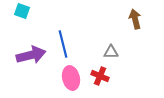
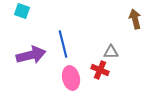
red cross: moved 6 px up
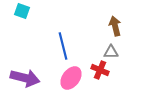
brown arrow: moved 20 px left, 7 px down
blue line: moved 2 px down
purple arrow: moved 6 px left, 23 px down; rotated 28 degrees clockwise
pink ellipse: rotated 50 degrees clockwise
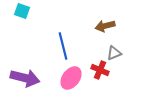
brown arrow: moved 10 px left; rotated 90 degrees counterclockwise
gray triangle: moved 3 px right, 1 px down; rotated 21 degrees counterclockwise
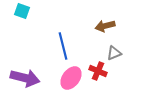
red cross: moved 2 px left, 1 px down
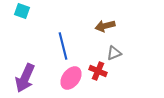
purple arrow: rotated 100 degrees clockwise
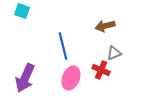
red cross: moved 3 px right, 1 px up
pink ellipse: rotated 15 degrees counterclockwise
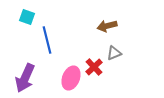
cyan square: moved 5 px right, 6 px down
brown arrow: moved 2 px right
blue line: moved 16 px left, 6 px up
red cross: moved 7 px left, 3 px up; rotated 24 degrees clockwise
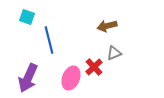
blue line: moved 2 px right
purple arrow: moved 3 px right
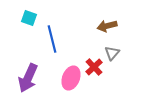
cyan square: moved 2 px right, 1 px down
blue line: moved 3 px right, 1 px up
gray triangle: moved 2 px left; rotated 28 degrees counterclockwise
